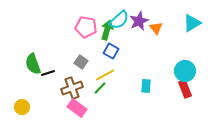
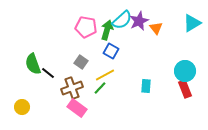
cyan semicircle: moved 3 px right
black line: rotated 56 degrees clockwise
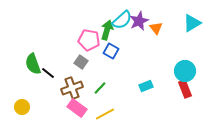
pink pentagon: moved 3 px right, 13 px down
yellow line: moved 39 px down
cyan rectangle: rotated 64 degrees clockwise
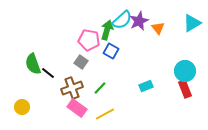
orange triangle: moved 2 px right
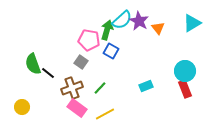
purple star: rotated 18 degrees counterclockwise
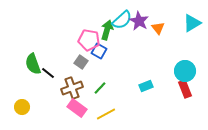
blue square: moved 12 px left
yellow line: moved 1 px right
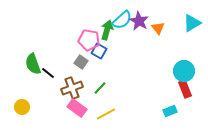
cyan circle: moved 1 px left
cyan rectangle: moved 24 px right, 25 px down
